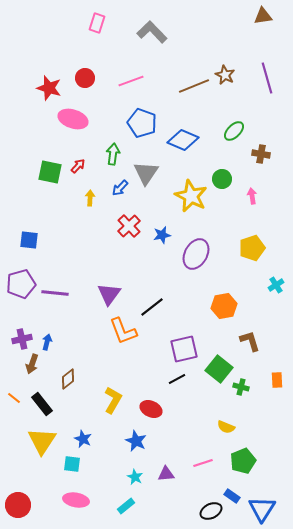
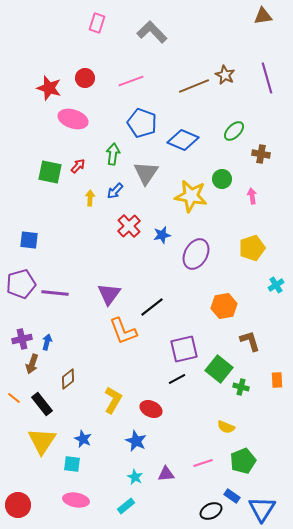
blue arrow at (120, 188): moved 5 px left, 3 px down
yellow star at (191, 196): rotated 16 degrees counterclockwise
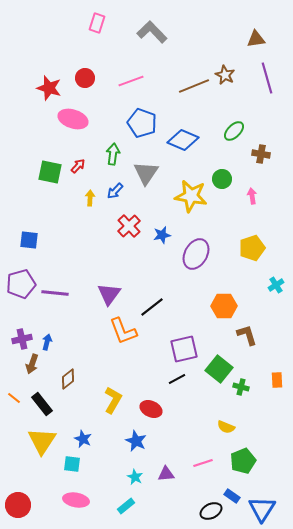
brown triangle at (263, 16): moved 7 px left, 23 px down
orange hexagon at (224, 306): rotated 10 degrees clockwise
brown L-shape at (250, 341): moved 3 px left, 6 px up
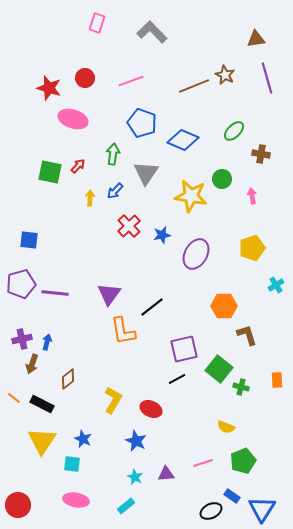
orange L-shape at (123, 331): rotated 12 degrees clockwise
black rectangle at (42, 404): rotated 25 degrees counterclockwise
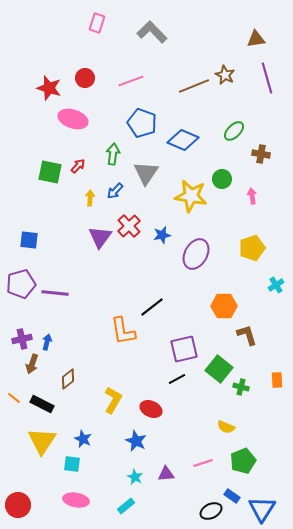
purple triangle at (109, 294): moved 9 px left, 57 px up
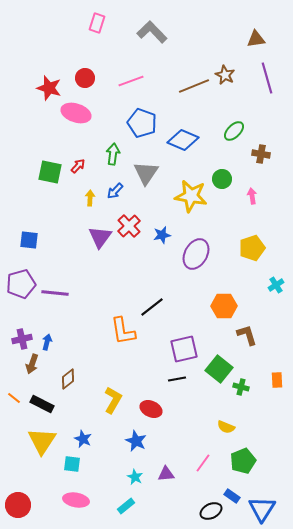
pink ellipse at (73, 119): moved 3 px right, 6 px up
black line at (177, 379): rotated 18 degrees clockwise
pink line at (203, 463): rotated 36 degrees counterclockwise
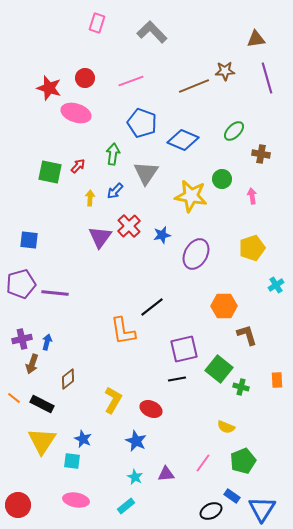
brown star at (225, 75): moved 4 px up; rotated 30 degrees counterclockwise
cyan square at (72, 464): moved 3 px up
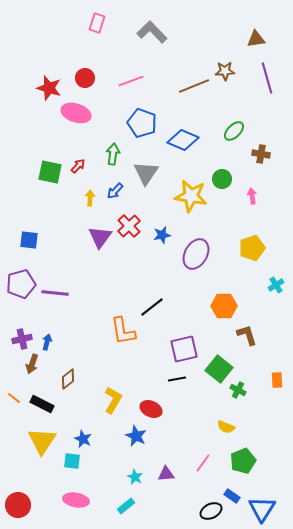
green cross at (241, 387): moved 3 px left, 3 px down; rotated 14 degrees clockwise
blue star at (136, 441): moved 5 px up
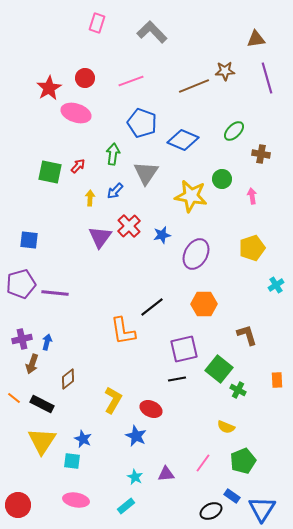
red star at (49, 88): rotated 25 degrees clockwise
orange hexagon at (224, 306): moved 20 px left, 2 px up
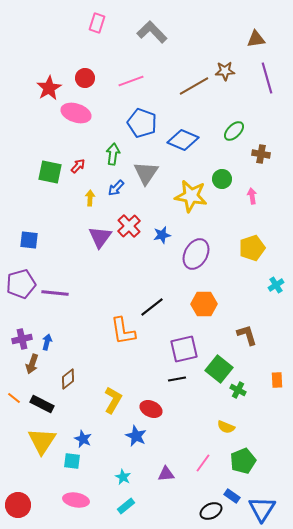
brown line at (194, 86): rotated 8 degrees counterclockwise
blue arrow at (115, 191): moved 1 px right, 3 px up
cyan star at (135, 477): moved 12 px left
